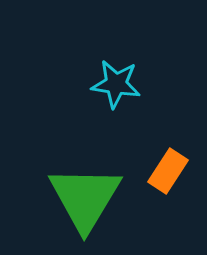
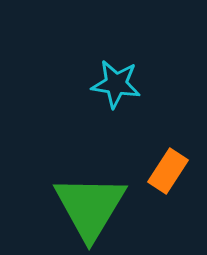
green triangle: moved 5 px right, 9 px down
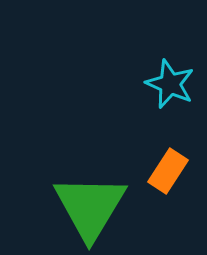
cyan star: moved 54 px right; rotated 15 degrees clockwise
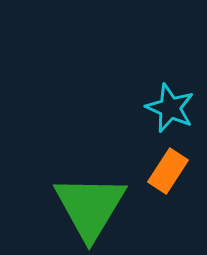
cyan star: moved 24 px down
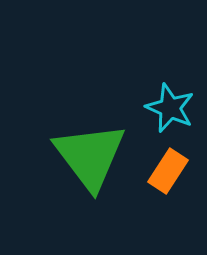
green triangle: moved 51 px up; rotated 8 degrees counterclockwise
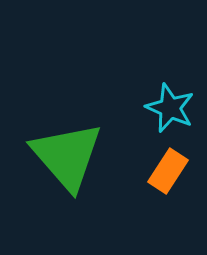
green triangle: moved 23 px left; rotated 4 degrees counterclockwise
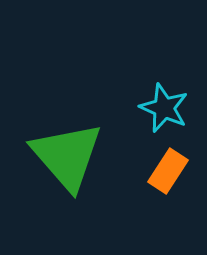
cyan star: moved 6 px left
